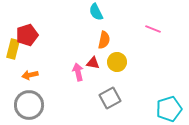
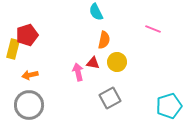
cyan pentagon: moved 3 px up
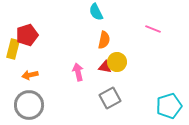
red triangle: moved 12 px right, 4 px down
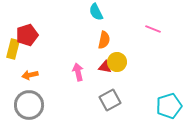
gray square: moved 2 px down
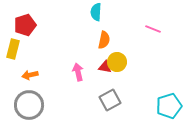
cyan semicircle: rotated 30 degrees clockwise
red pentagon: moved 2 px left, 10 px up
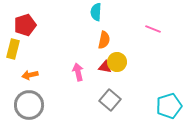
gray square: rotated 20 degrees counterclockwise
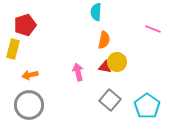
cyan pentagon: moved 22 px left; rotated 20 degrees counterclockwise
